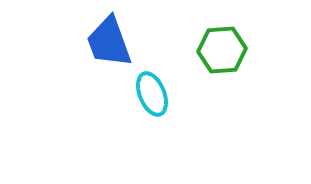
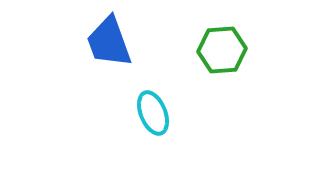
cyan ellipse: moved 1 px right, 19 px down
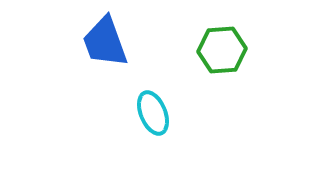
blue trapezoid: moved 4 px left
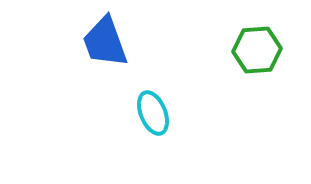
green hexagon: moved 35 px right
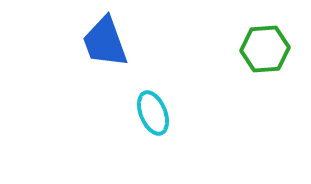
green hexagon: moved 8 px right, 1 px up
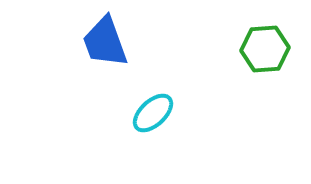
cyan ellipse: rotated 69 degrees clockwise
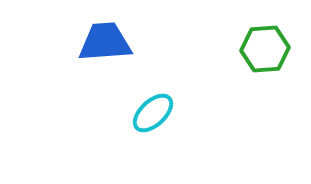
blue trapezoid: rotated 106 degrees clockwise
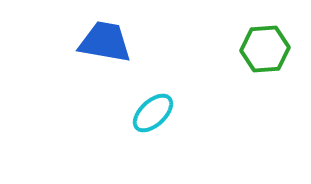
blue trapezoid: rotated 14 degrees clockwise
